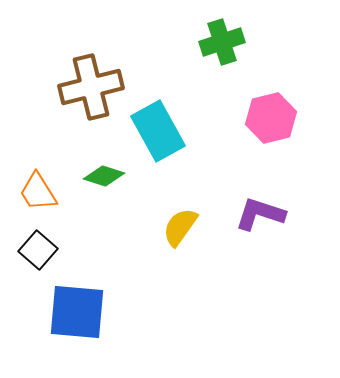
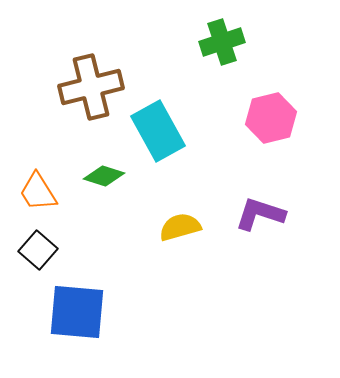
yellow semicircle: rotated 39 degrees clockwise
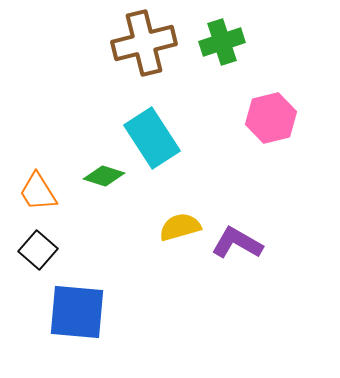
brown cross: moved 53 px right, 44 px up
cyan rectangle: moved 6 px left, 7 px down; rotated 4 degrees counterclockwise
purple L-shape: moved 23 px left, 29 px down; rotated 12 degrees clockwise
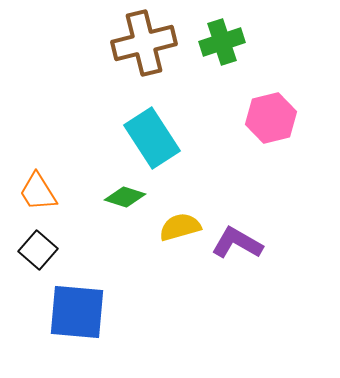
green diamond: moved 21 px right, 21 px down
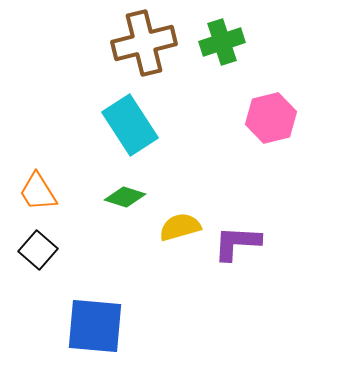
cyan rectangle: moved 22 px left, 13 px up
purple L-shape: rotated 27 degrees counterclockwise
blue square: moved 18 px right, 14 px down
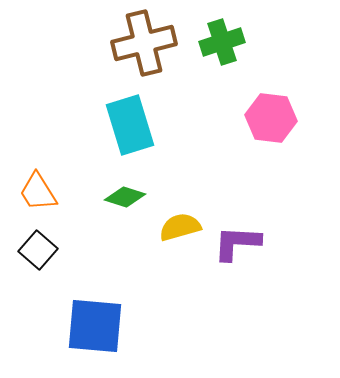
pink hexagon: rotated 21 degrees clockwise
cyan rectangle: rotated 16 degrees clockwise
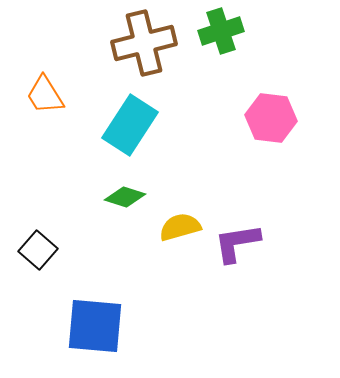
green cross: moved 1 px left, 11 px up
cyan rectangle: rotated 50 degrees clockwise
orange trapezoid: moved 7 px right, 97 px up
purple L-shape: rotated 12 degrees counterclockwise
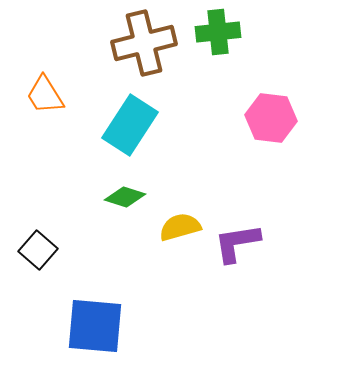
green cross: moved 3 px left, 1 px down; rotated 12 degrees clockwise
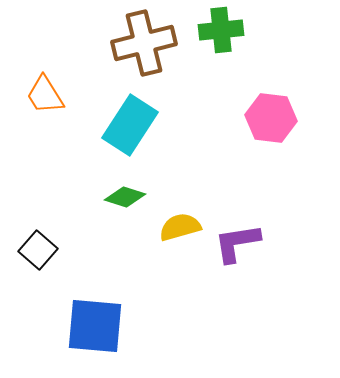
green cross: moved 3 px right, 2 px up
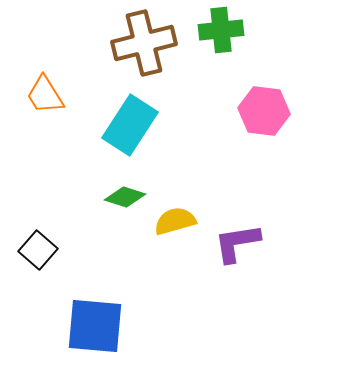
pink hexagon: moved 7 px left, 7 px up
yellow semicircle: moved 5 px left, 6 px up
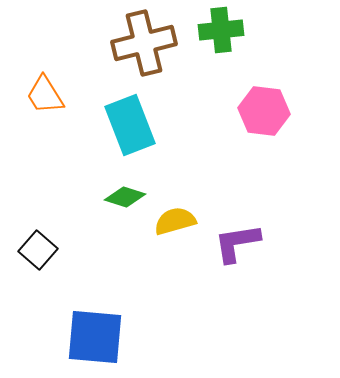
cyan rectangle: rotated 54 degrees counterclockwise
blue square: moved 11 px down
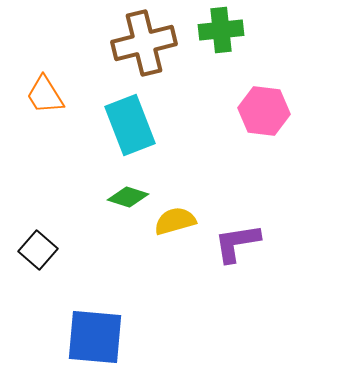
green diamond: moved 3 px right
